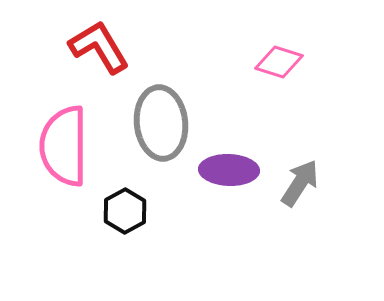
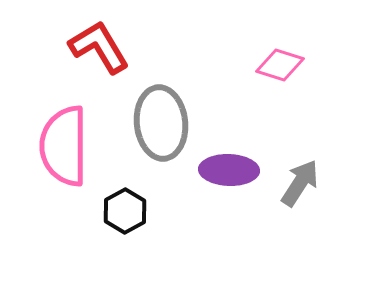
pink diamond: moved 1 px right, 3 px down
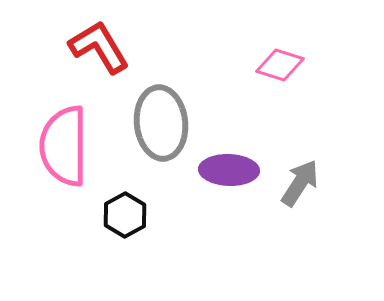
black hexagon: moved 4 px down
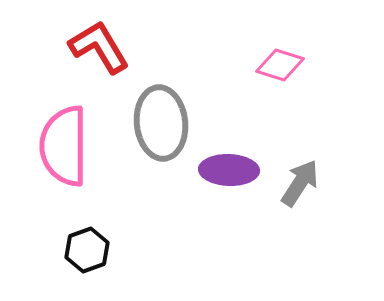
black hexagon: moved 38 px left, 35 px down; rotated 9 degrees clockwise
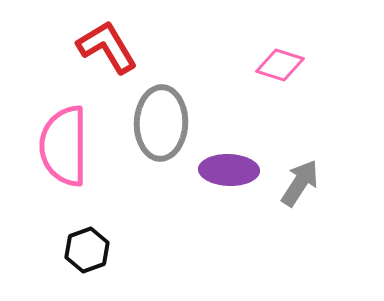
red L-shape: moved 8 px right
gray ellipse: rotated 8 degrees clockwise
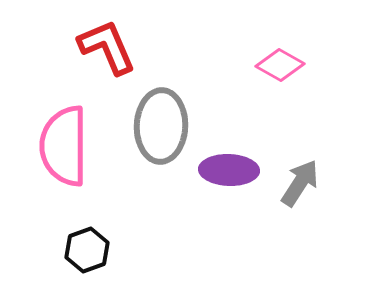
red L-shape: rotated 8 degrees clockwise
pink diamond: rotated 12 degrees clockwise
gray ellipse: moved 3 px down
